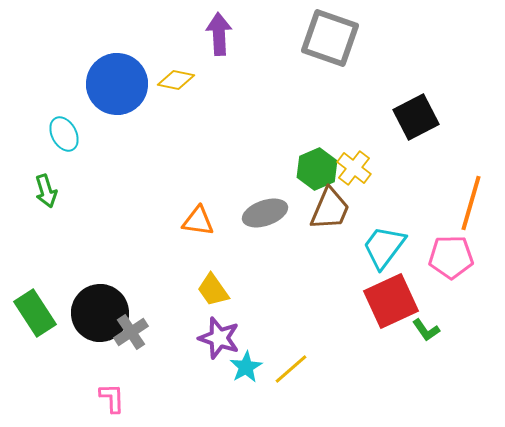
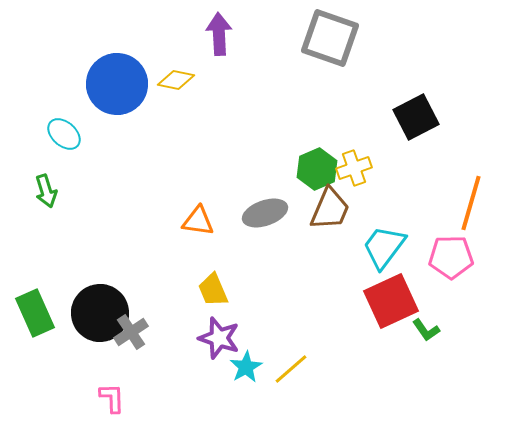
cyan ellipse: rotated 20 degrees counterclockwise
yellow cross: rotated 32 degrees clockwise
yellow trapezoid: rotated 12 degrees clockwise
green rectangle: rotated 9 degrees clockwise
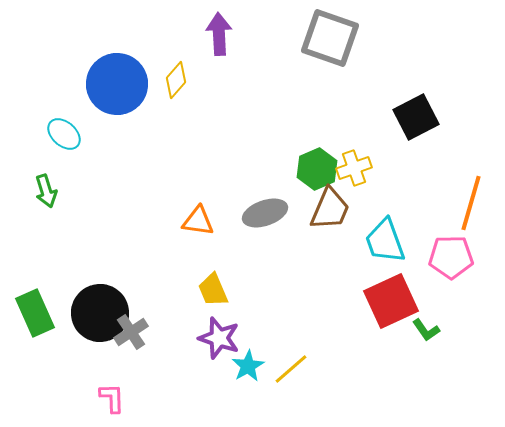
yellow diamond: rotated 60 degrees counterclockwise
cyan trapezoid: moved 1 px right, 6 px up; rotated 57 degrees counterclockwise
cyan star: moved 2 px right, 1 px up
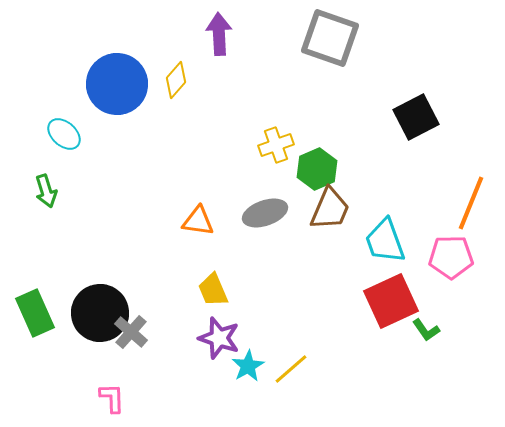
yellow cross: moved 78 px left, 23 px up
orange line: rotated 6 degrees clockwise
gray cross: rotated 16 degrees counterclockwise
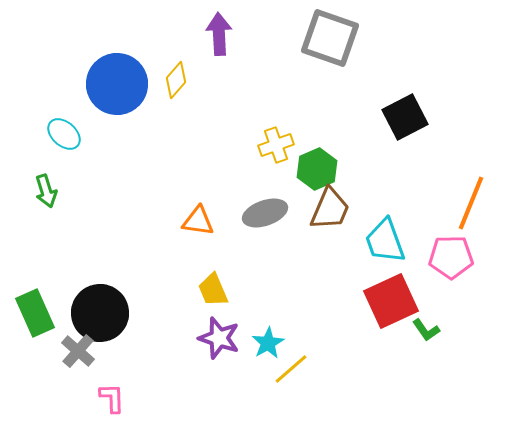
black square: moved 11 px left
gray cross: moved 53 px left, 19 px down
cyan star: moved 20 px right, 23 px up
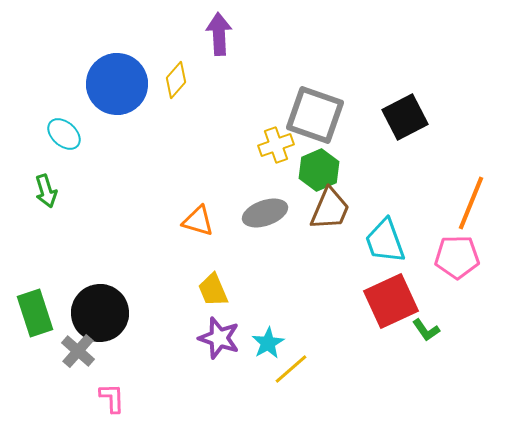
gray square: moved 15 px left, 77 px down
green hexagon: moved 2 px right, 1 px down
orange triangle: rotated 8 degrees clockwise
pink pentagon: moved 6 px right
green rectangle: rotated 6 degrees clockwise
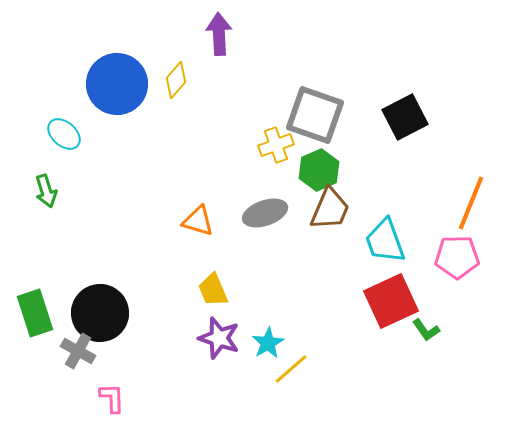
gray cross: rotated 12 degrees counterclockwise
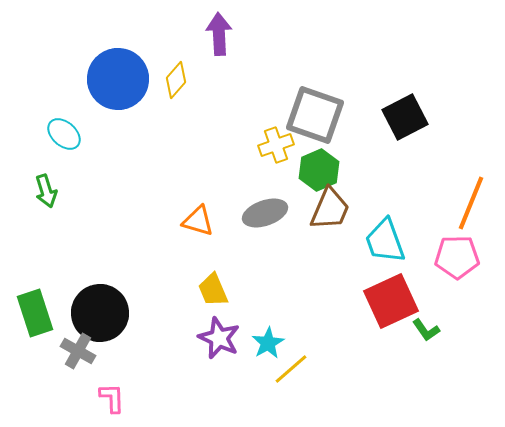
blue circle: moved 1 px right, 5 px up
purple star: rotated 6 degrees clockwise
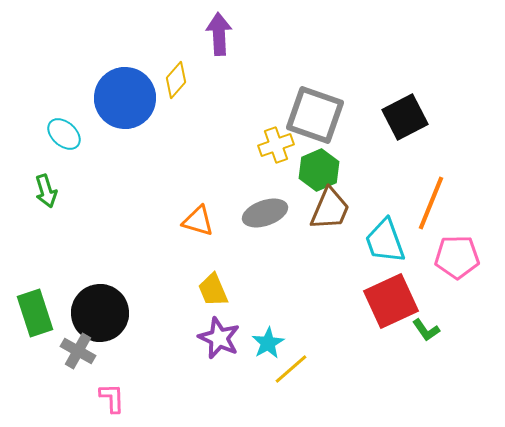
blue circle: moved 7 px right, 19 px down
orange line: moved 40 px left
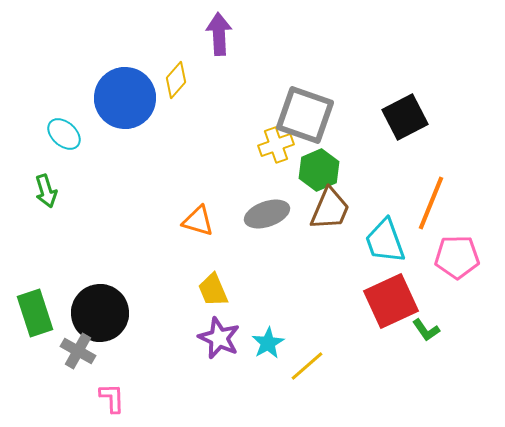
gray square: moved 10 px left
gray ellipse: moved 2 px right, 1 px down
yellow line: moved 16 px right, 3 px up
